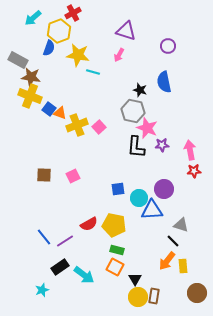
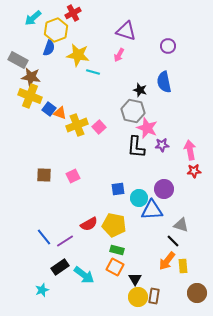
yellow hexagon at (59, 31): moved 3 px left, 1 px up
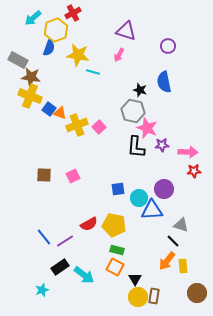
pink arrow at (190, 150): moved 2 px left, 2 px down; rotated 102 degrees clockwise
